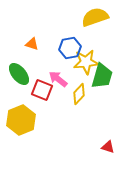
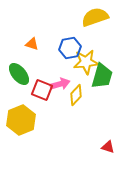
pink arrow: moved 2 px right, 5 px down; rotated 126 degrees clockwise
yellow diamond: moved 3 px left, 1 px down
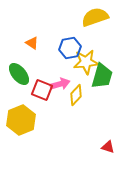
orange triangle: moved 1 px up; rotated 16 degrees clockwise
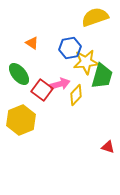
red square: rotated 15 degrees clockwise
